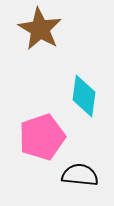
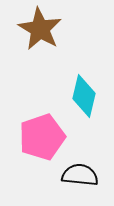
cyan diamond: rotated 6 degrees clockwise
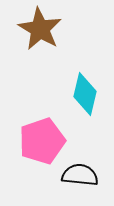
cyan diamond: moved 1 px right, 2 px up
pink pentagon: moved 4 px down
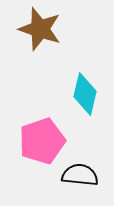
brown star: rotated 12 degrees counterclockwise
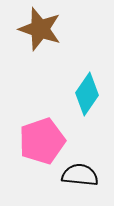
cyan diamond: moved 2 px right; rotated 21 degrees clockwise
